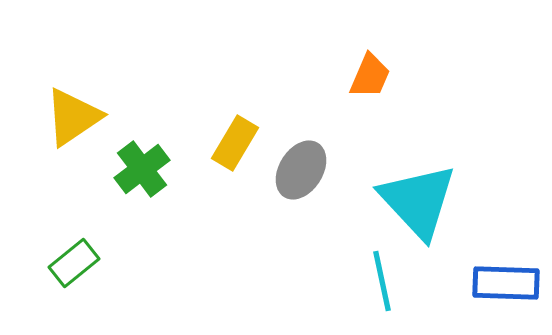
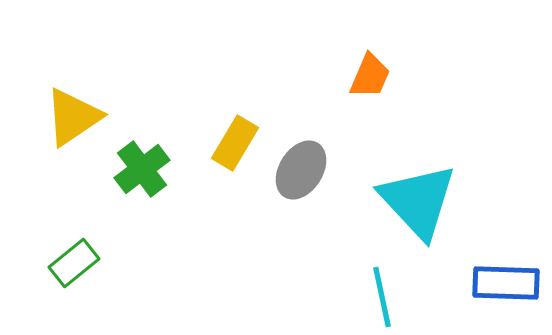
cyan line: moved 16 px down
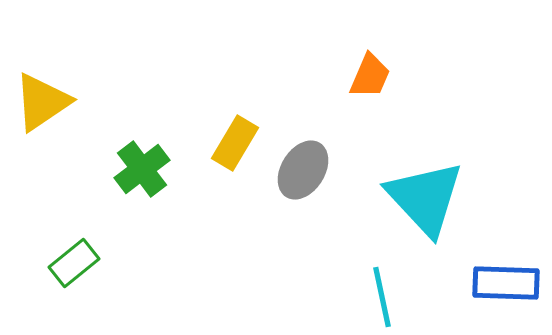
yellow triangle: moved 31 px left, 15 px up
gray ellipse: moved 2 px right
cyan triangle: moved 7 px right, 3 px up
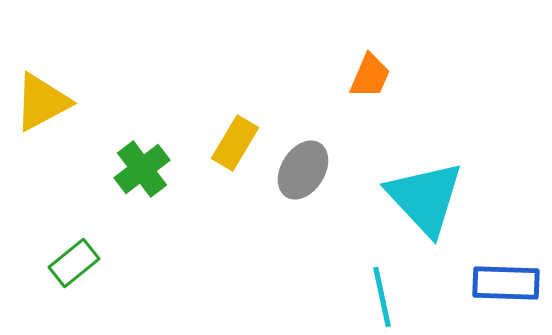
yellow triangle: rotated 6 degrees clockwise
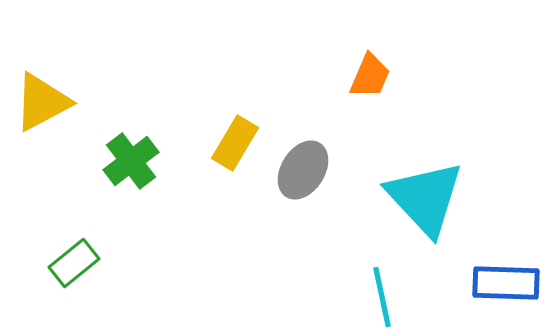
green cross: moved 11 px left, 8 px up
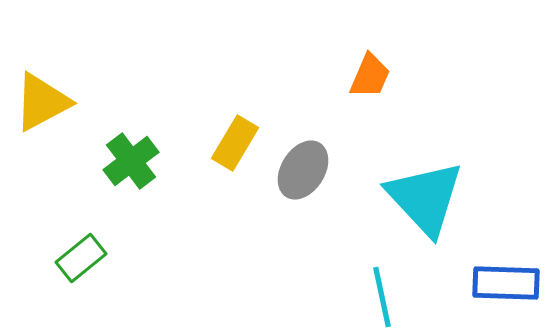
green rectangle: moved 7 px right, 5 px up
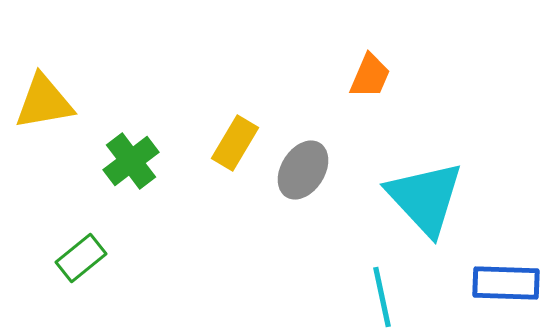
yellow triangle: moved 2 px right; rotated 18 degrees clockwise
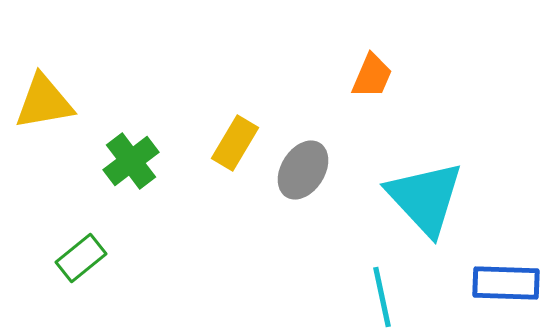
orange trapezoid: moved 2 px right
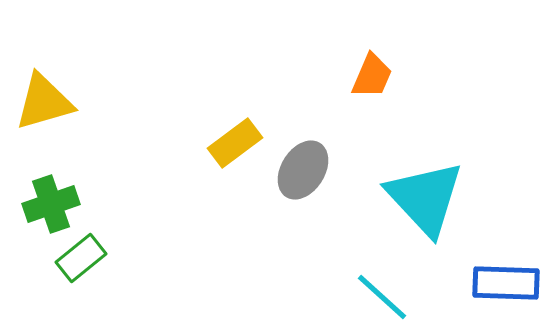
yellow triangle: rotated 6 degrees counterclockwise
yellow rectangle: rotated 22 degrees clockwise
green cross: moved 80 px left, 43 px down; rotated 18 degrees clockwise
cyan line: rotated 36 degrees counterclockwise
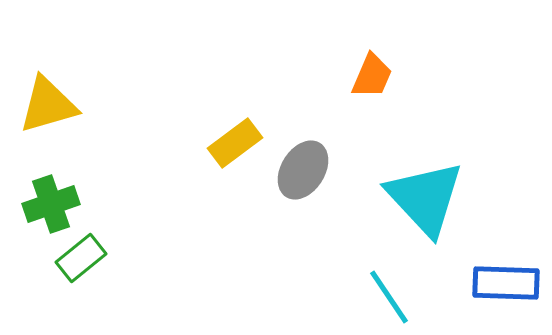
yellow triangle: moved 4 px right, 3 px down
cyan line: moved 7 px right; rotated 14 degrees clockwise
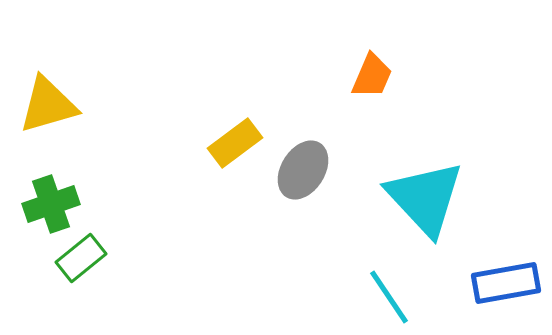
blue rectangle: rotated 12 degrees counterclockwise
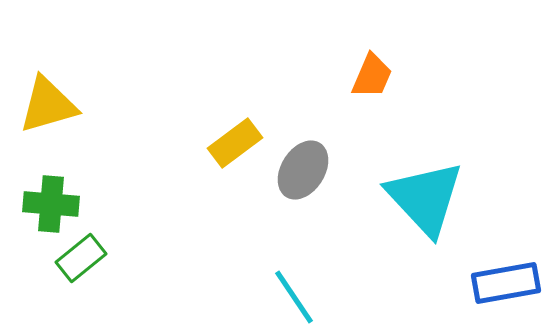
green cross: rotated 24 degrees clockwise
cyan line: moved 95 px left
